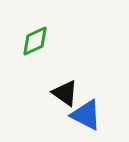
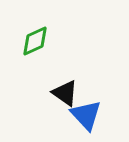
blue triangle: rotated 20 degrees clockwise
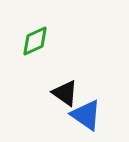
blue triangle: rotated 12 degrees counterclockwise
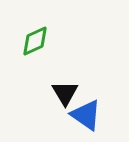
black triangle: rotated 24 degrees clockwise
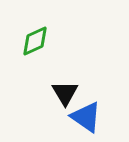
blue triangle: moved 2 px down
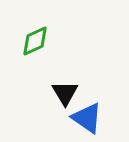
blue triangle: moved 1 px right, 1 px down
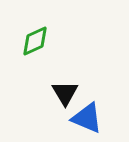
blue triangle: rotated 12 degrees counterclockwise
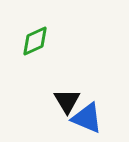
black triangle: moved 2 px right, 8 px down
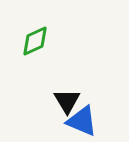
blue triangle: moved 5 px left, 3 px down
